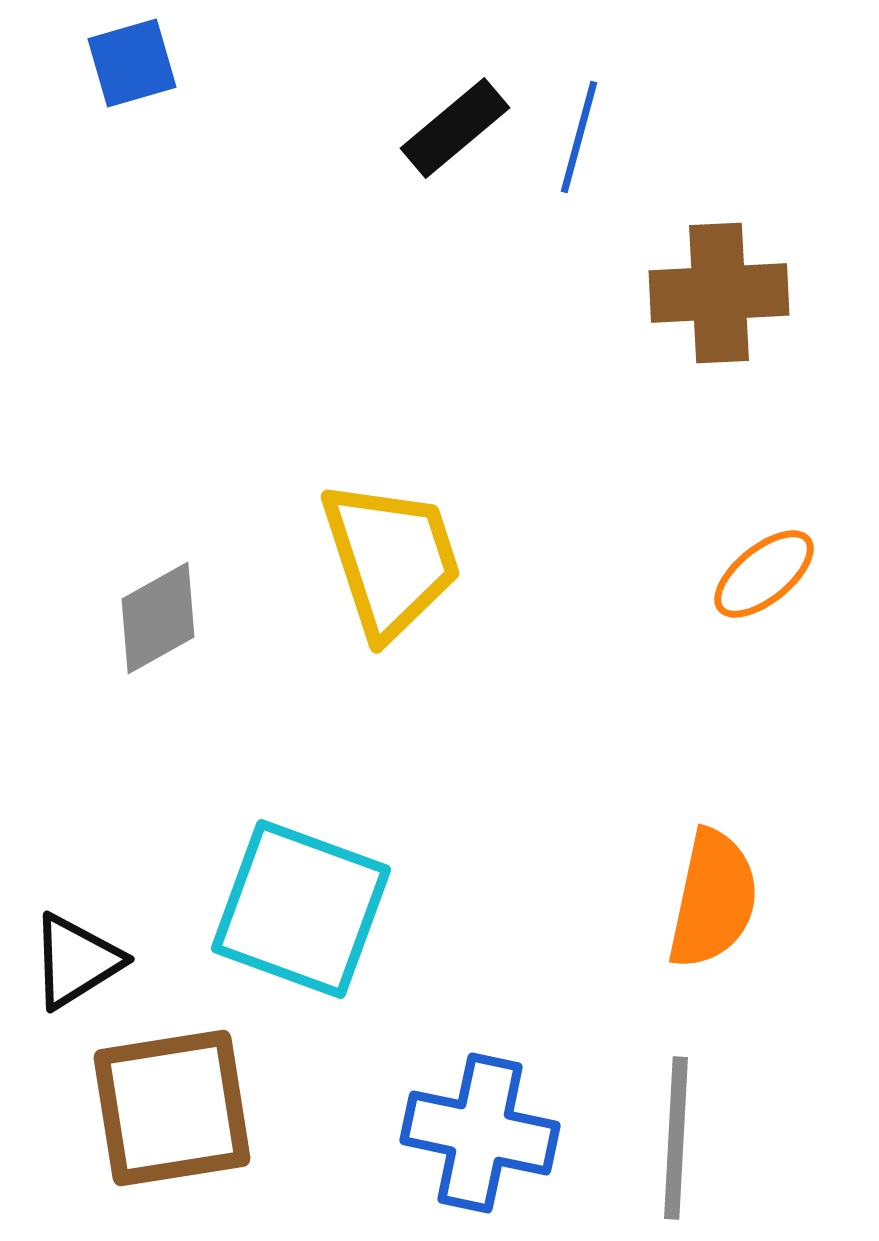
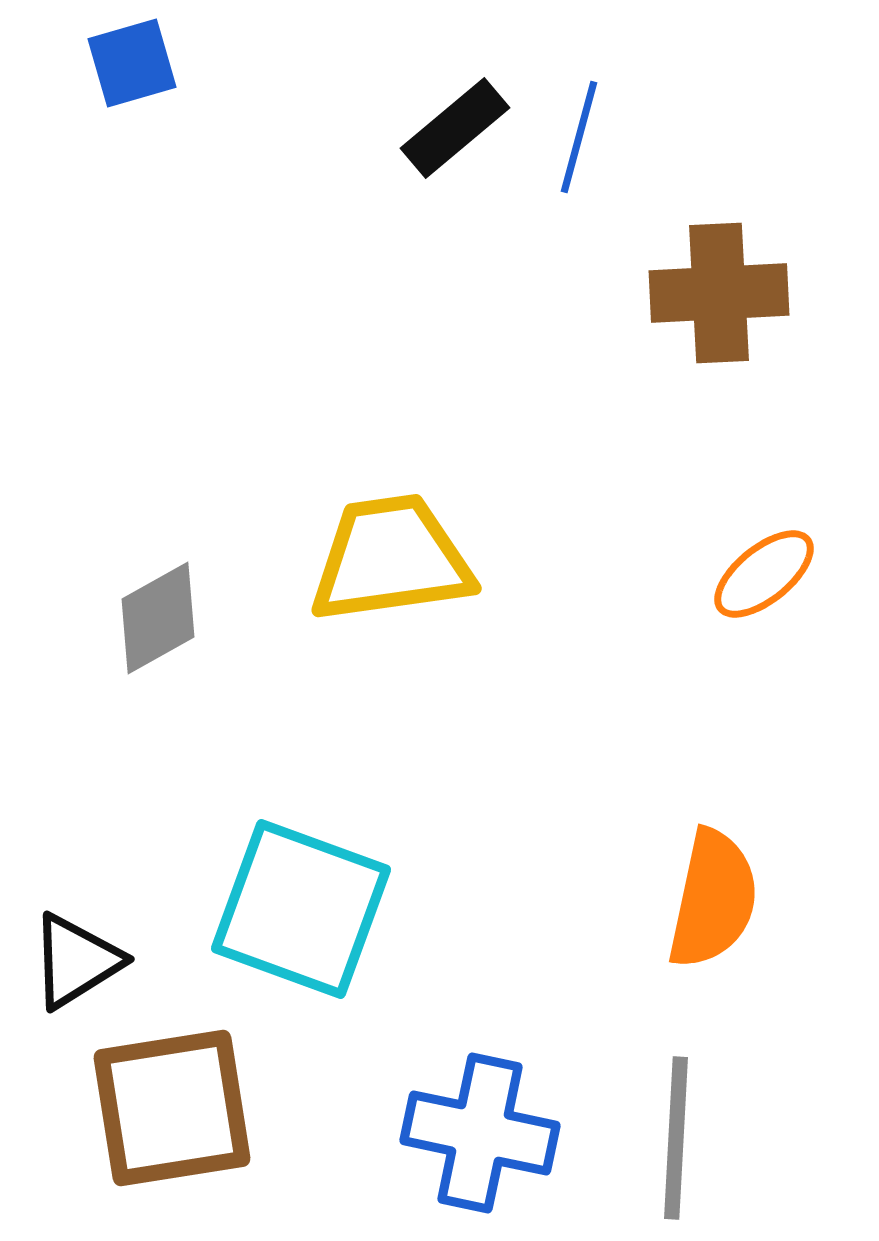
yellow trapezoid: rotated 80 degrees counterclockwise
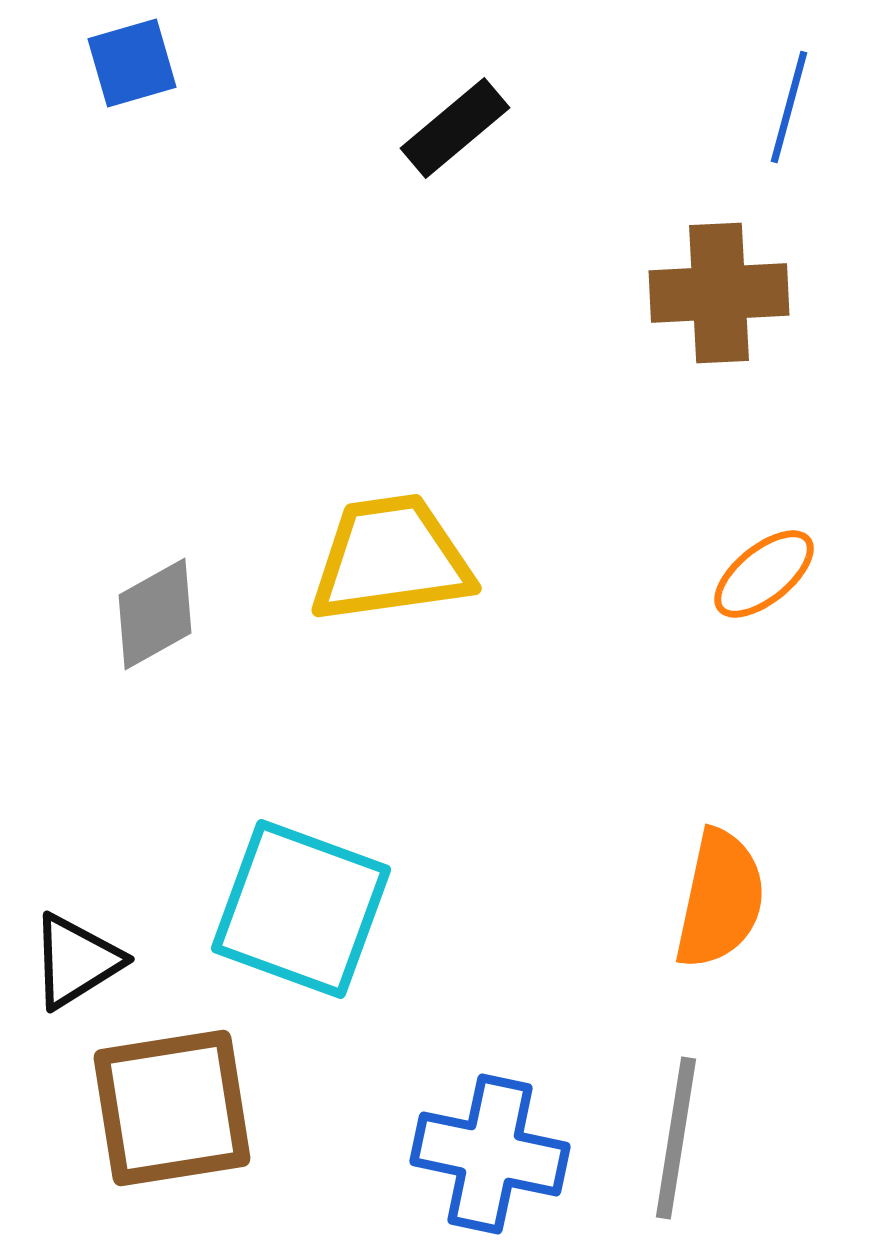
blue line: moved 210 px right, 30 px up
gray diamond: moved 3 px left, 4 px up
orange semicircle: moved 7 px right
blue cross: moved 10 px right, 21 px down
gray line: rotated 6 degrees clockwise
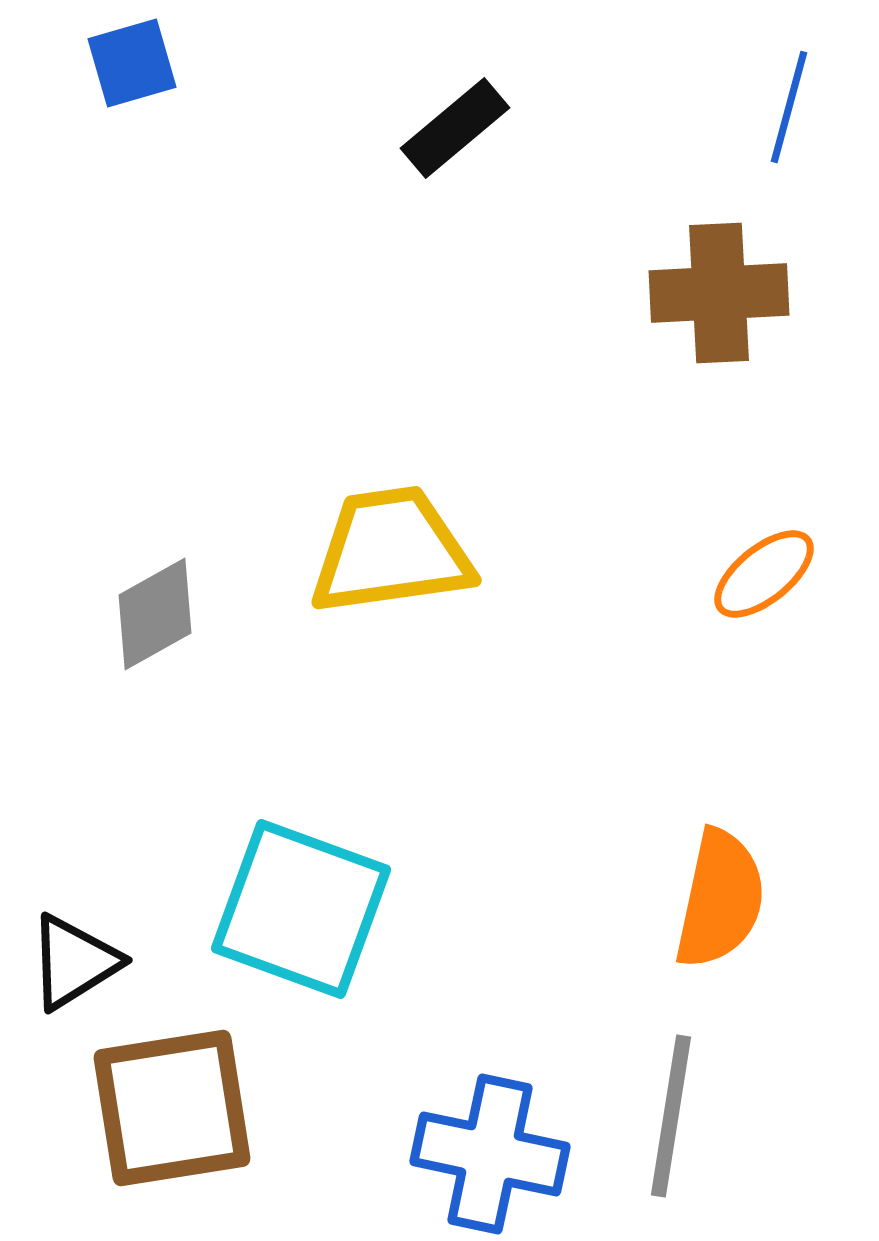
yellow trapezoid: moved 8 px up
black triangle: moved 2 px left, 1 px down
gray line: moved 5 px left, 22 px up
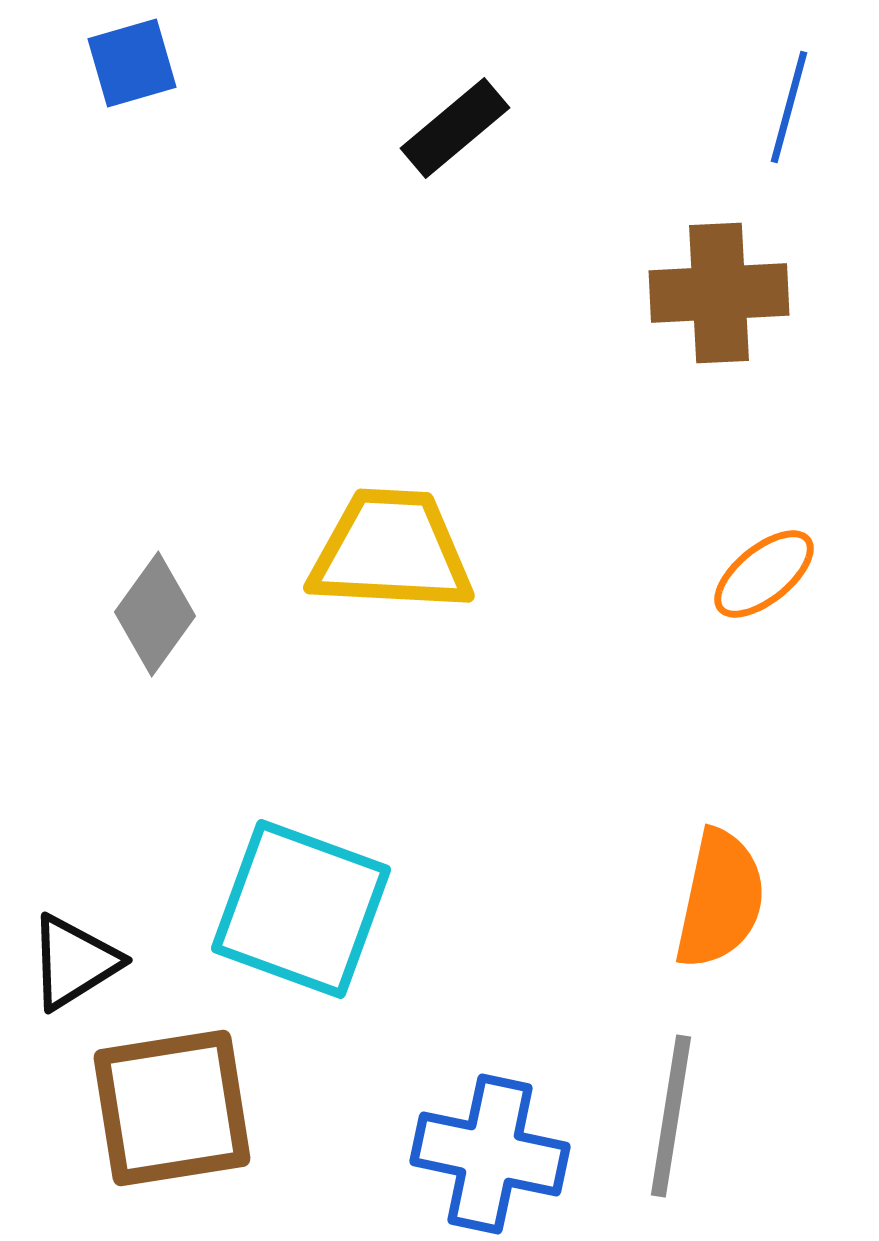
yellow trapezoid: rotated 11 degrees clockwise
gray diamond: rotated 25 degrees counterclockwise
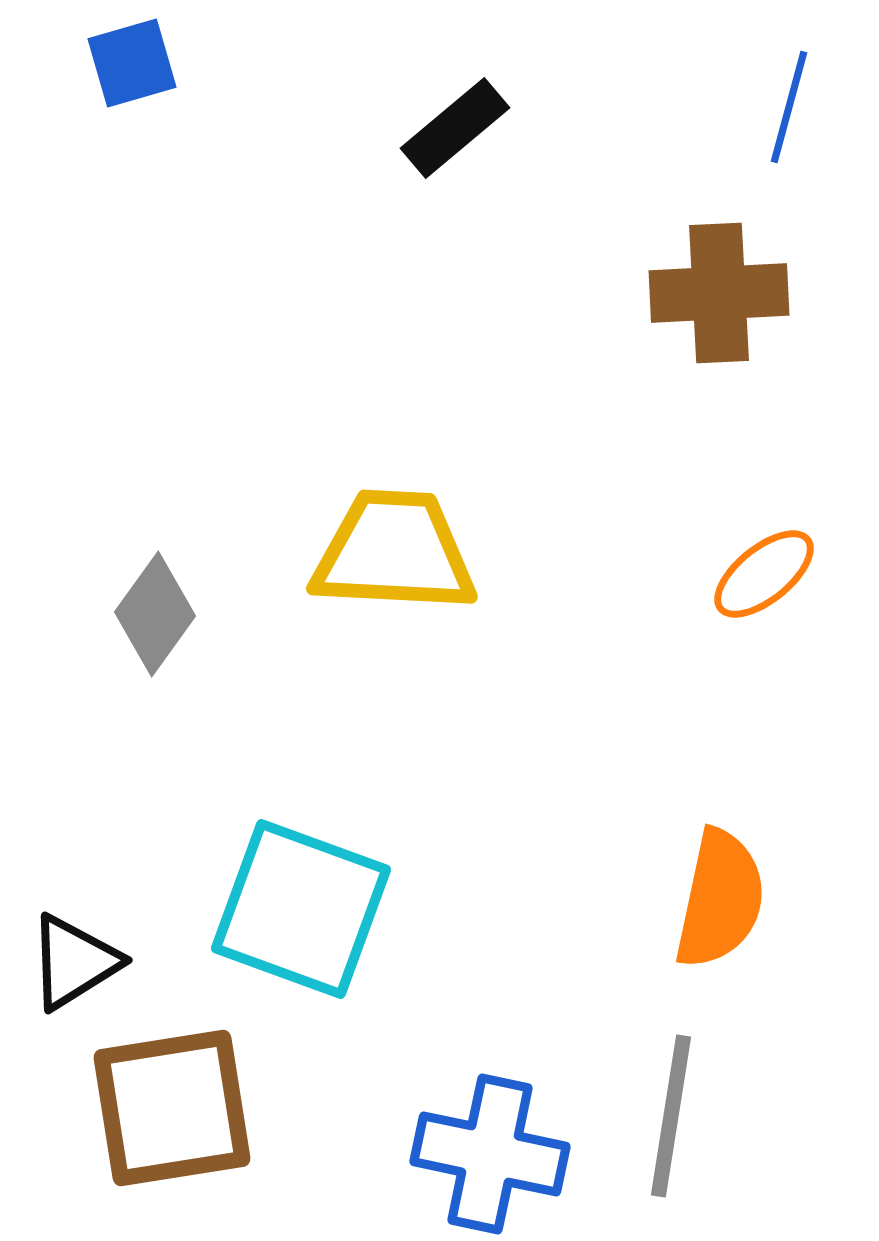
yellow trapezoid: moved 3 px right, 1 px down
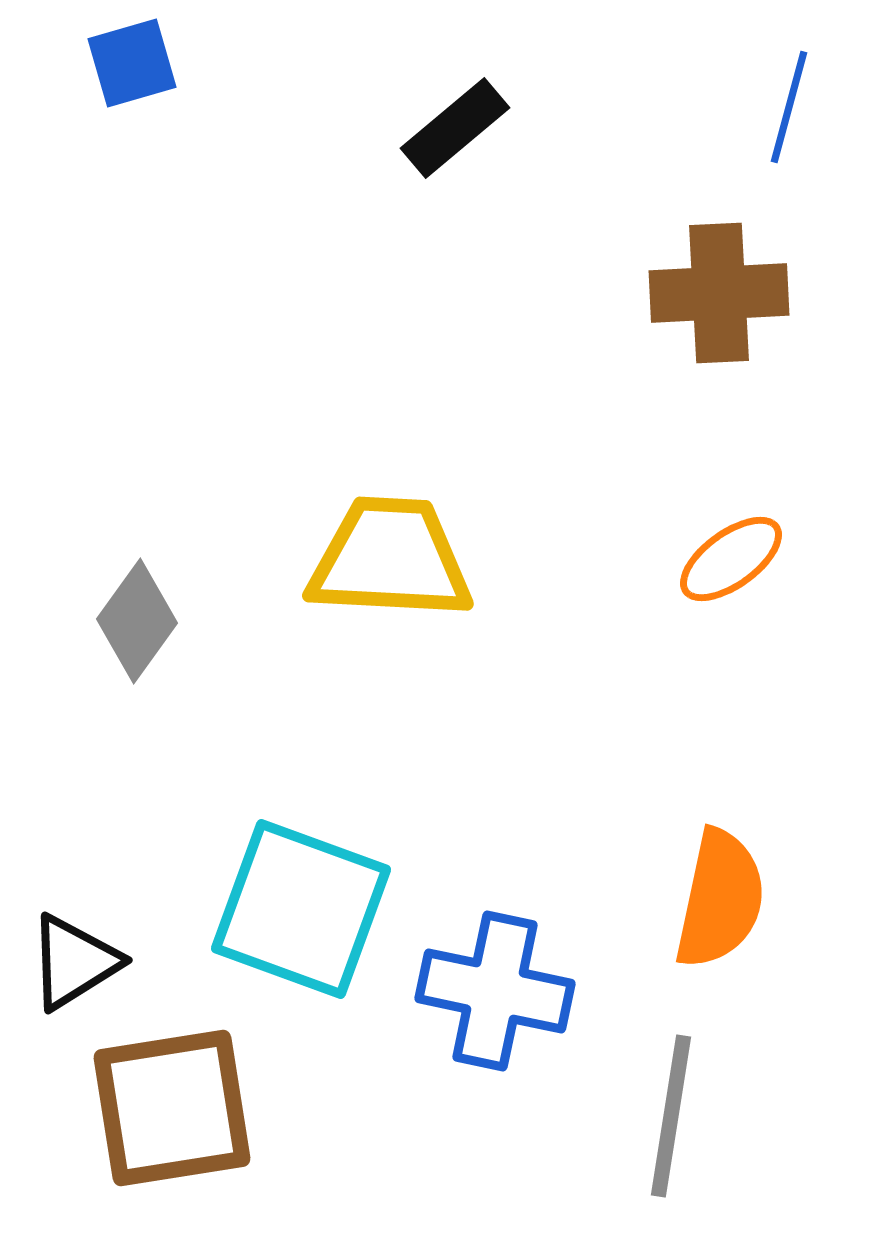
yellow trapezoid: moved 4 px left, 7 px down
orange ellipse: moved 33 px left, 15 px up; rotated 3 degrees clockwise
gray diamond: moved 18 px left, 7 px down
blue cross: moved 5 px right, 163 px up
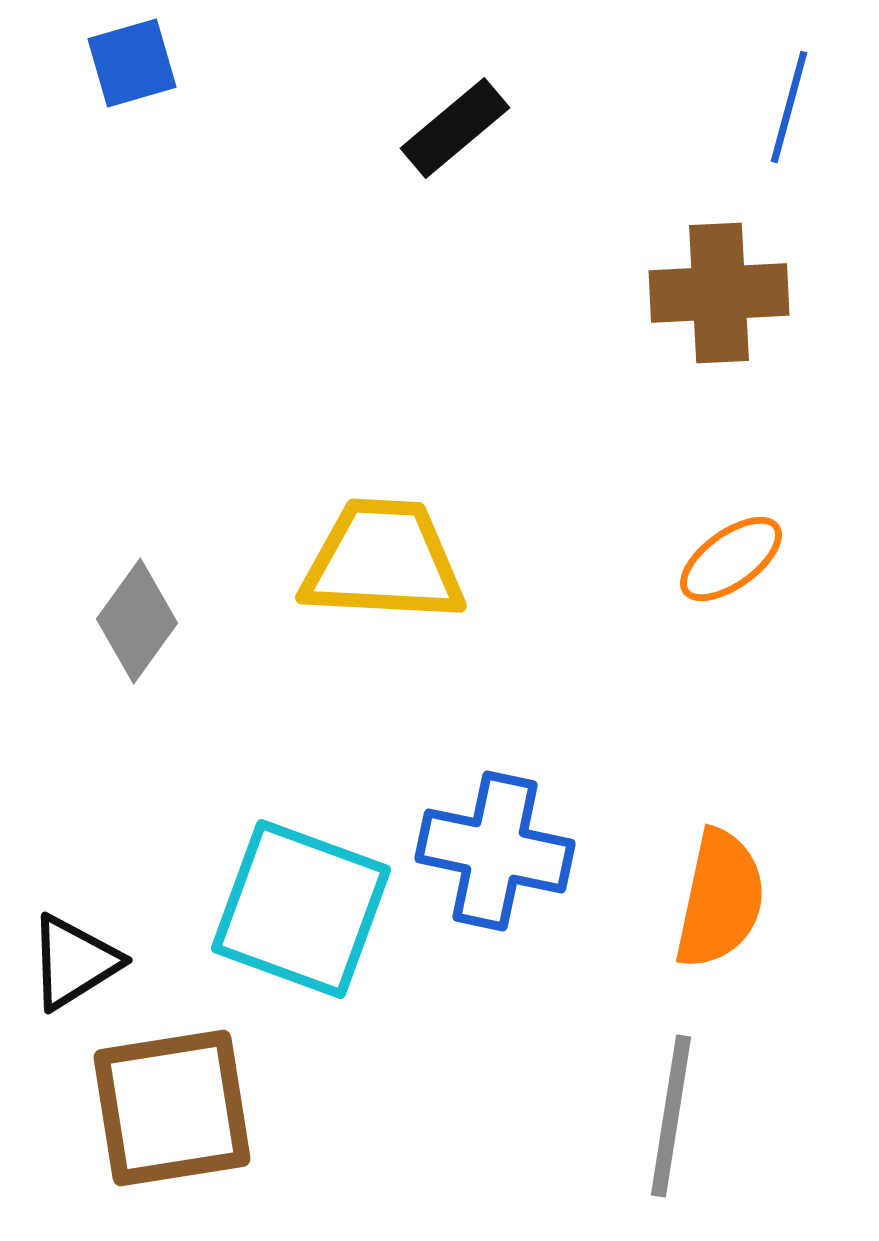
yellow trapezoid: moved 7 px left, 2 px down
blue cross: moved 140 px up
